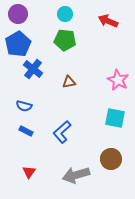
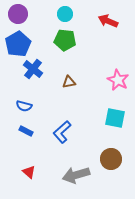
red triangle: rotated 24 degrees counterclockwise
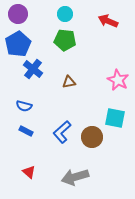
brown circle: moved 19 px left, 22 px up
gray arrow: moved 1 px left, 2 px down
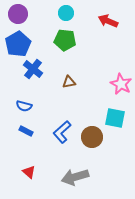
cyan circle: moved 1 px right, 1 px up
pink star: moved 3 px right, 4 px down
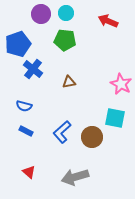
purple circle: moved 23 px right
blue pentagon: rotated 10 degrees clockwise
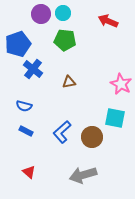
cyan circle: moved 3 px left
gray arrow: moved 8 px right, 2 px up
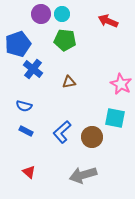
cyan circle: moved 1 px left, 1 px down
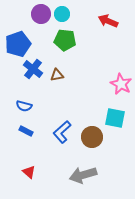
brown triangle: moved 12 px left, 7 px up
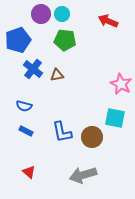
blue pentagon: moved 4 px up
blue L-shape: rotated 60 degrees counterclockwise
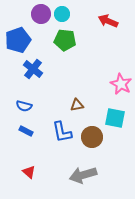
brown triangle: moved 20 px right, 30 px down
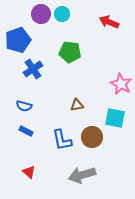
red arrow: moved 1 px right, 1 px down
green pentagon: moved 5 px right, 12 px down
blue cross: rotated 18 degrees clockwise
blue L-shape: moved 8 px down
gray arrow: moved 1 px left
